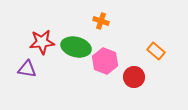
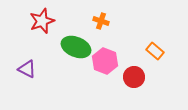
red star: moved 21 px up; rotated 15 degrees counterclockwise
green ellipse: rotated 8 degrees clockwise
orange rectangle: moved 1 px left
purple triangle: rotated 18 degrees clockwise
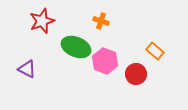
red circle: moved 2 px right, 3 px up
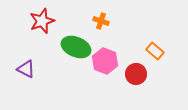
purple triangle: moved 1 px left
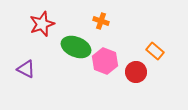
red star: moved 3 px down
red circle: moved 2 px up
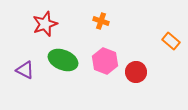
red star: moved 3 px right
green ellipse: moved 13 px left, 13 px down
orange rectangle: moved 16 px right, 10 px up
purple triangle: moved 1 px left, 1 px down
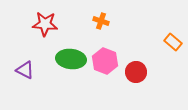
red star: rotated 25 degrees clockwise
orange rectangle: moved 2 px right, 1 px down
green ellipse: moved 8 px right, 1 px up; rotated 16 degrees counterclockwise
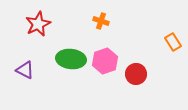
red star: moved 7 px left; rotated 30 degrees counterclockwise
orange rectangle: rotated 18 degrees clockwise
pink hexagon: rotated 20 degrees clockwise
red circle: moved 2 px down
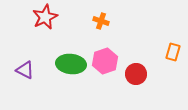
red star: moved 7 px right, 7 px up
orange rectangle: moved 10 px down; rotated 48 degrees clockwise
green ellipse: moved 5 px down
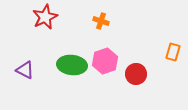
green ellipse: moved 1 px right, 1 px down
